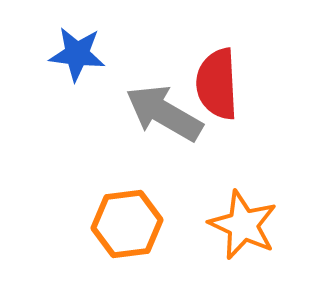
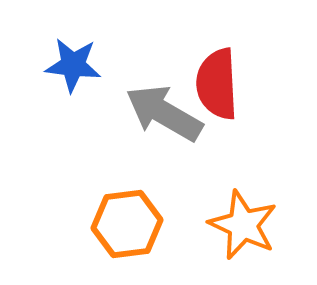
blue star: moved 4 px left, 11 px down
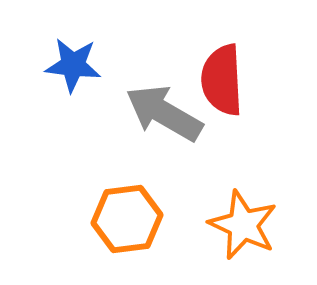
red semicircle: moved 5 px right, 4 px up
orange hexagon: moved 5 px up
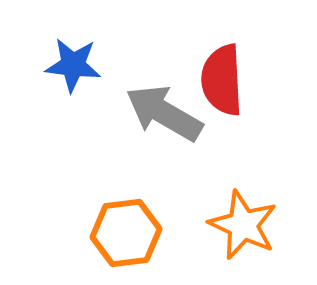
orange hexagon: moved 1 px left, 14 px down
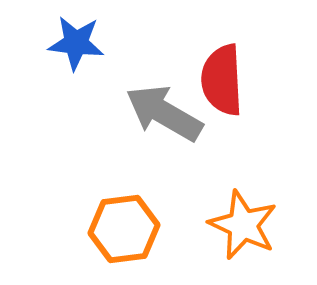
blue star: moved 3 px right, 22 px up
orange hexagon: moved 2 px left, 4 px up
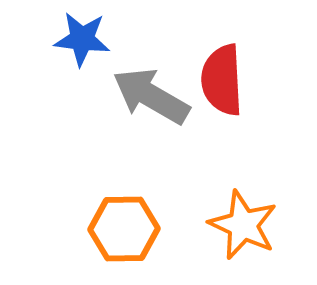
blue star: moved 6 px right, 4 px up
gray arrow: moved 13 px left, 17 px up
orange hexagon: rotated 6 degrees clockwise
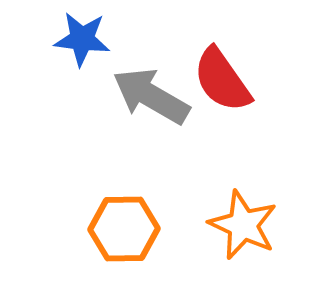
red semicircle: rotated 32 degrees counterclockwise
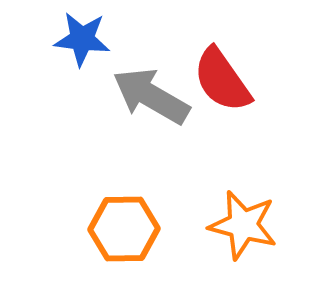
orange star: rotated 10 degrees counterclockwise
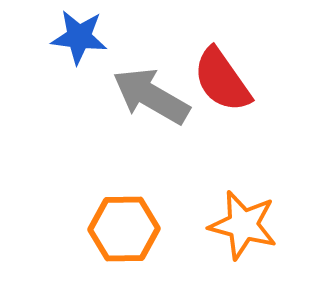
blue star: moved 3 px left, 2 px up
